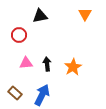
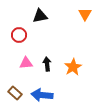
blue arrow: rotated 110 degrees counterclockwise
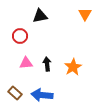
red circle: moved 1 px right, 1 px down
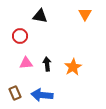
black triangle: rotated 21 degrees clockwise
brown rectangle: rotated 24 degrees clockwise
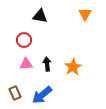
red circle: moved 4 px right, 4 px down
pink triangle: moved 1 px down
blue arrow: rotated 45 degrees counterclockwise
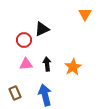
black triangle: moved 2 px right, 13 px down; rotated 35 degrees counterclockwise
blue arrow: moved 3 px right; rotated 115 degrees clockwise
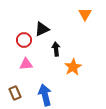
black arrow: moved 9 px right, 15 px up
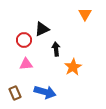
blue arrow: moved 3 px up; rotated 120 degrees clockwise
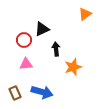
orange triangle: rotated 24 degrees clockwise
orange star: rotated 12 degrees clockwise
blue arrow: moved 3 px left
